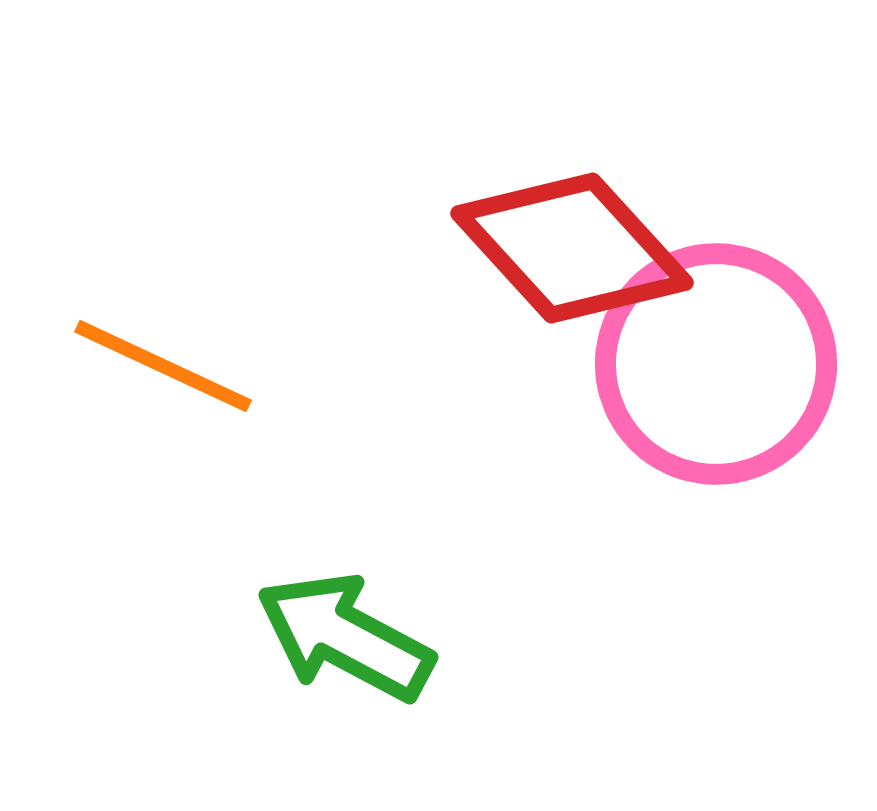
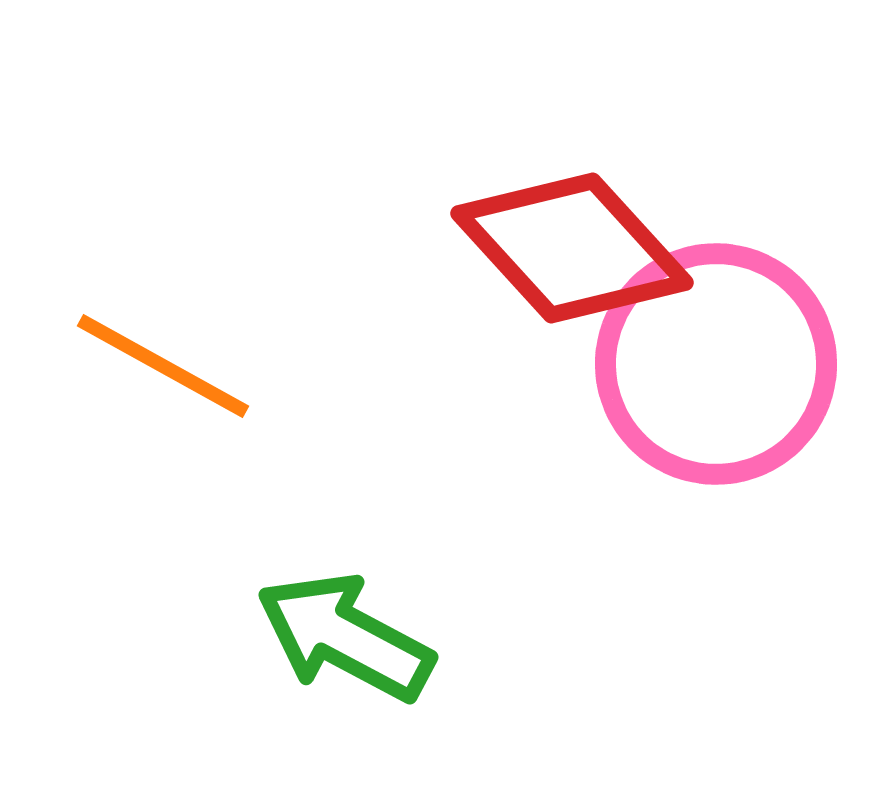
orange line: rotated 4 degrees clockwise
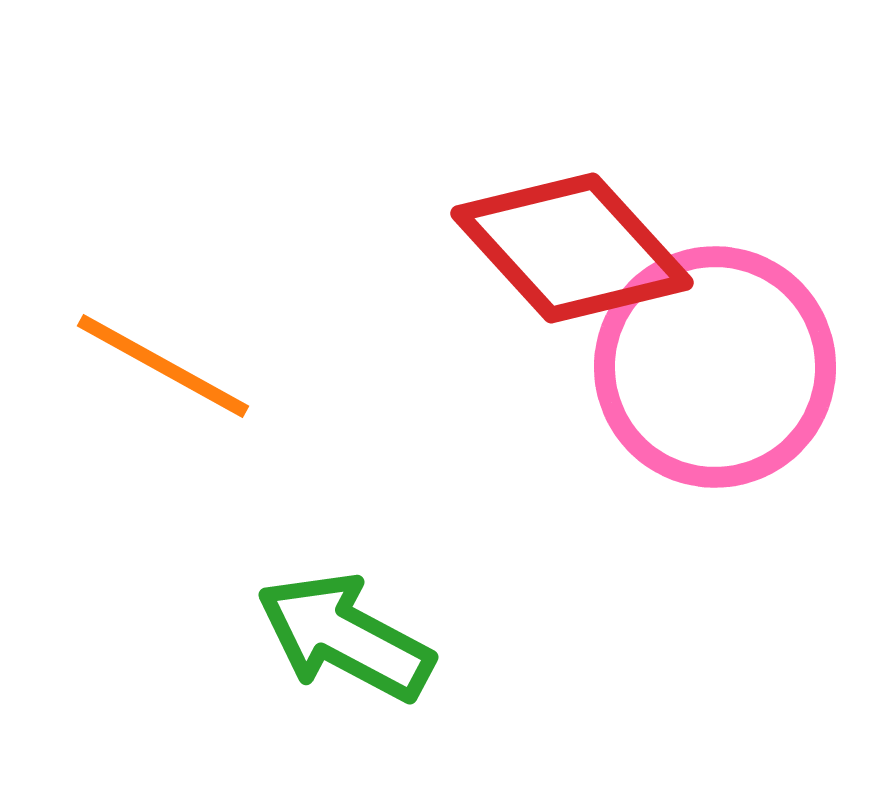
pink circle: moved 1 px left, 3 px down
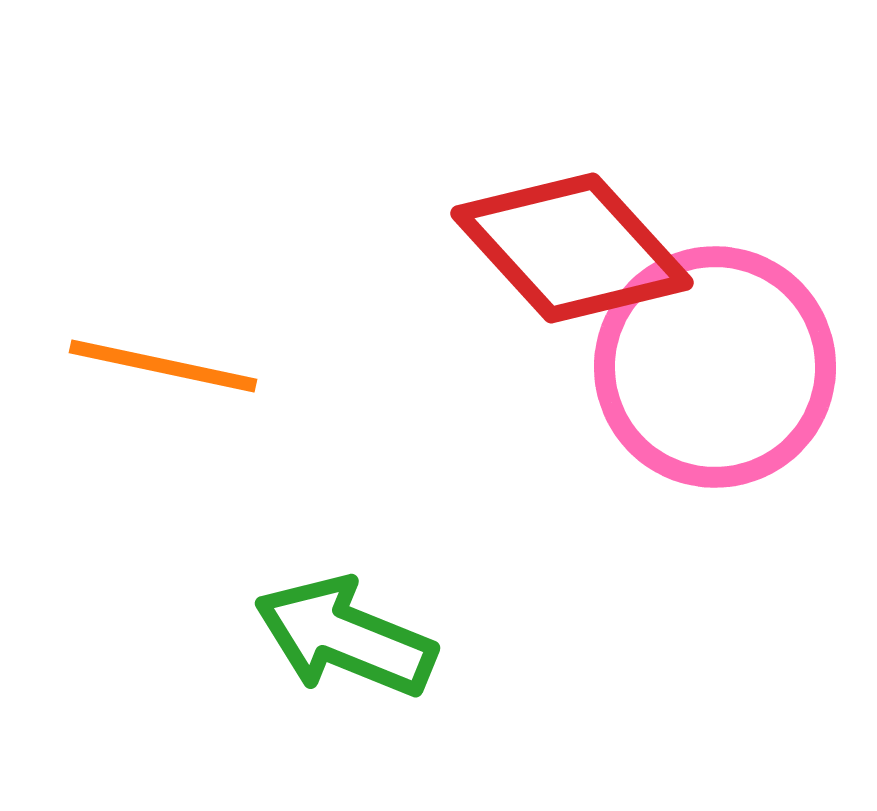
orange line: rotated 17 degrees counterclockwise
green arrow: rotated 6 degrees counterclockwise
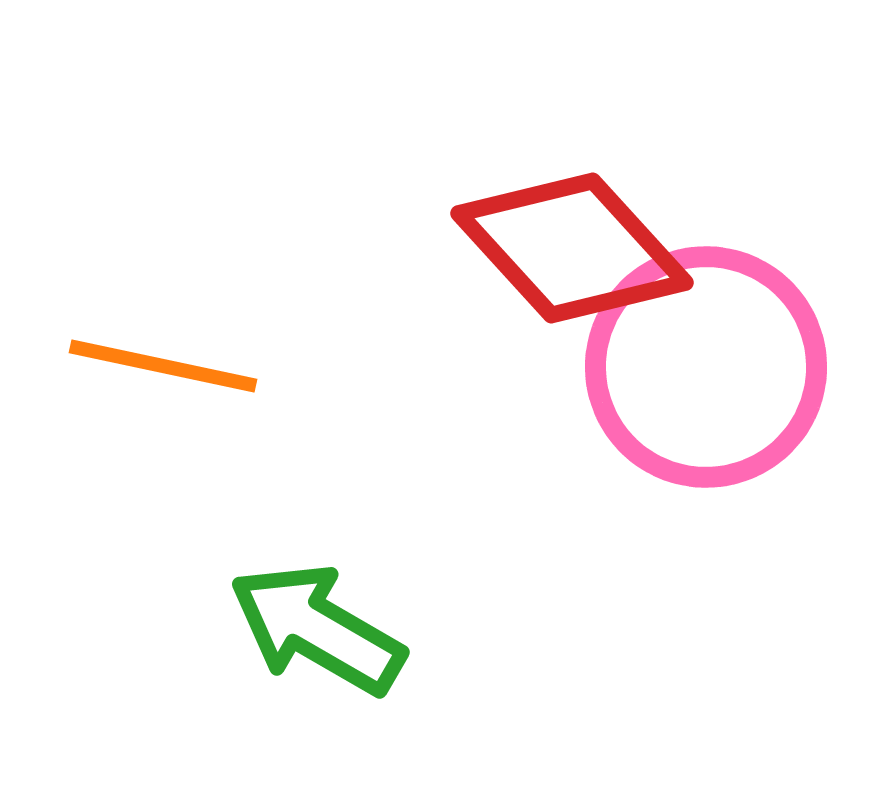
pink circle: moved 9 px left
green arrow: moved 28 px left, 8 px up; rotated 8 degrees clockwise
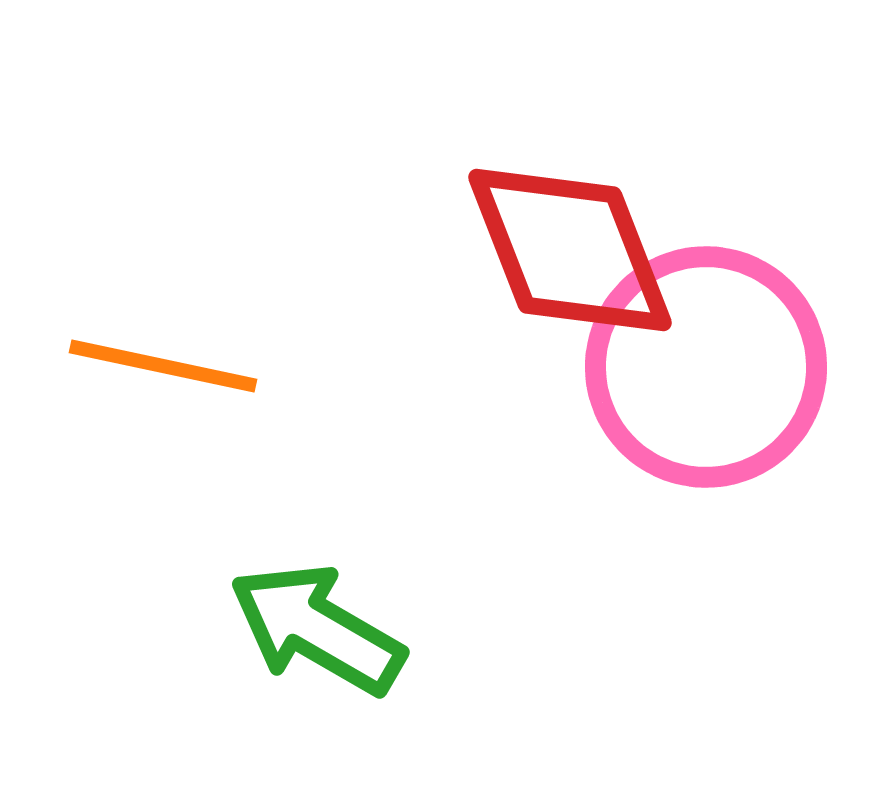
red diamond: moved 2 px left, 2 px down; rotated 21 degrees clockwise
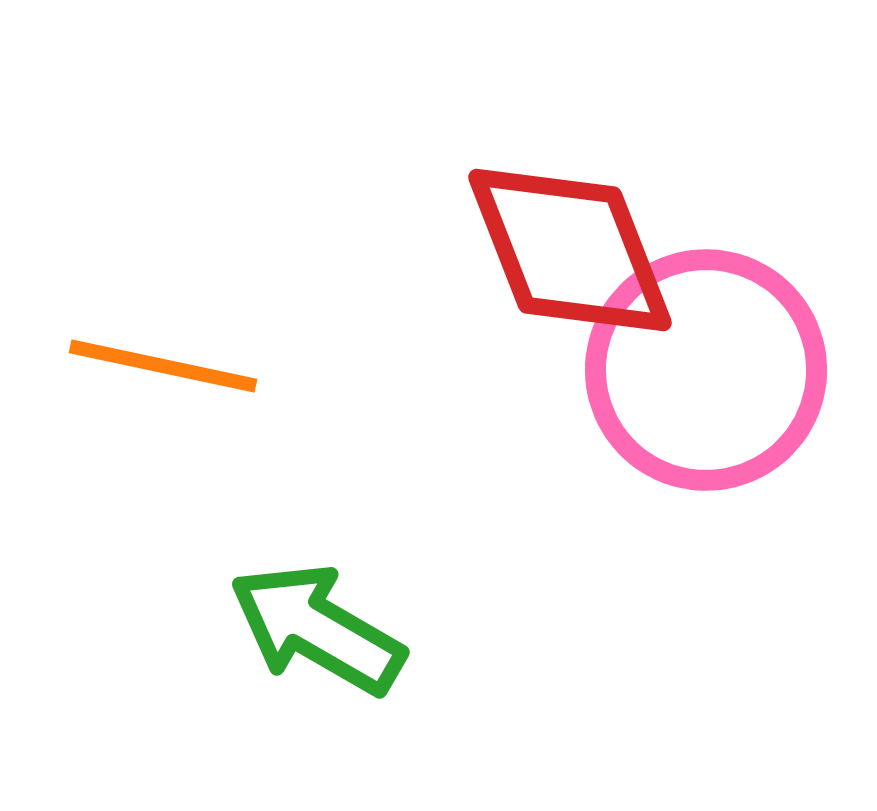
pink circle: moved 3 px down
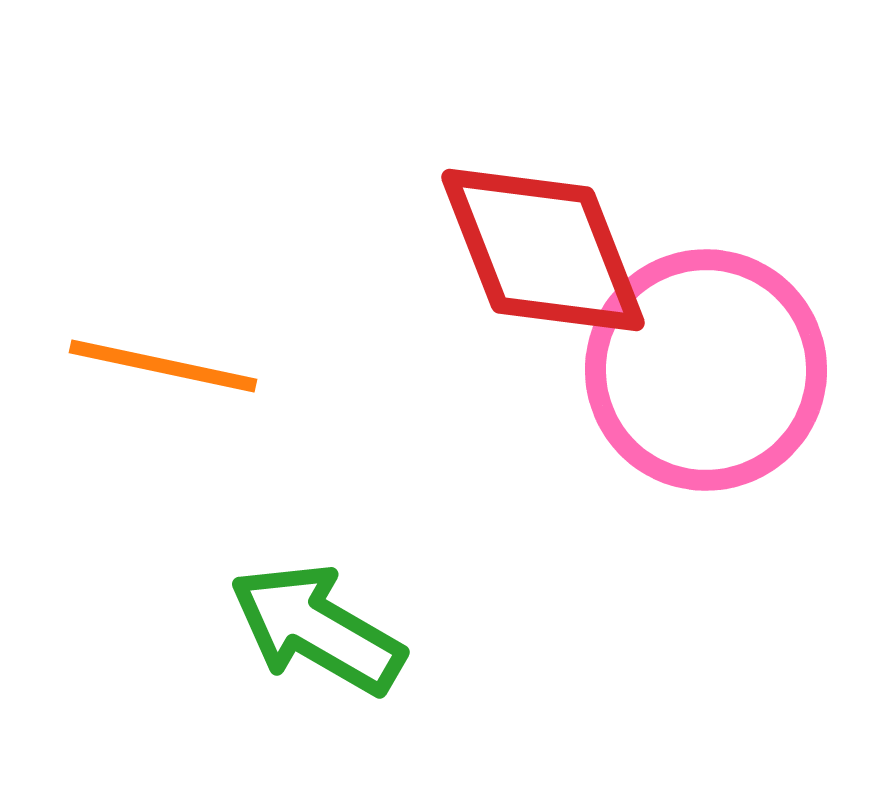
red diamond: moved 27 px left
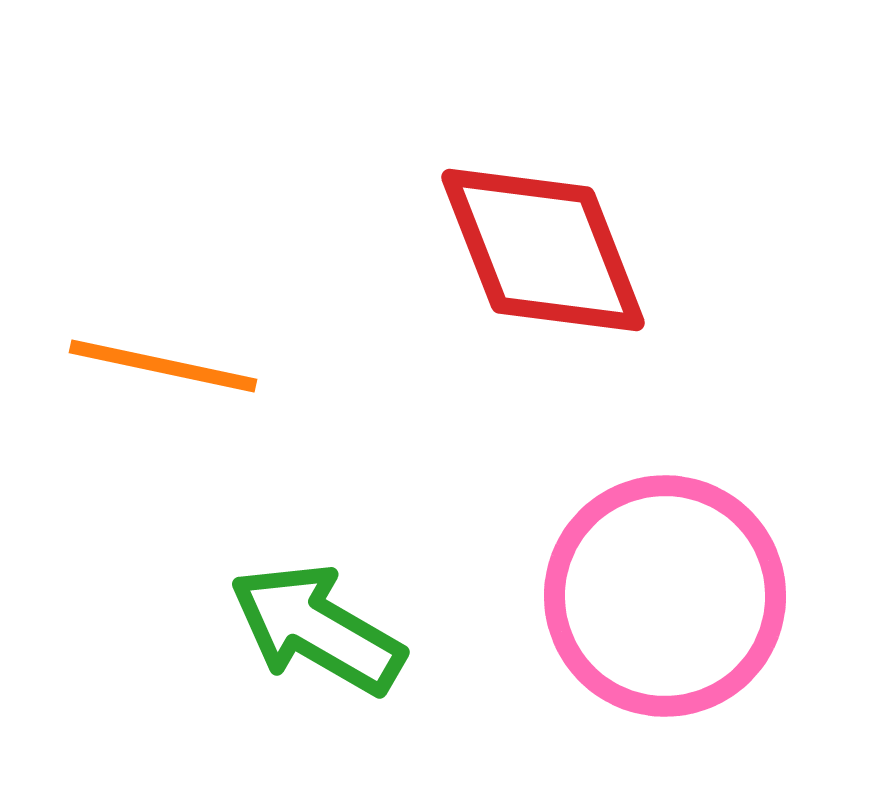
pink circle: moved 41 px left, 226 px down
